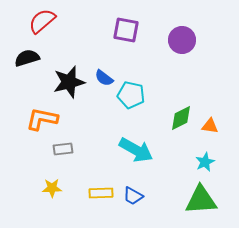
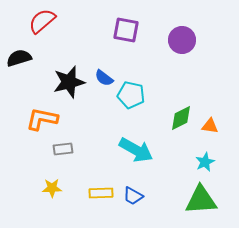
black semicircle: moved 8 px left
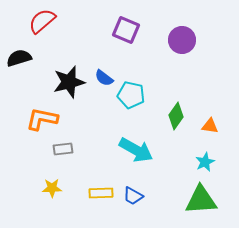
purple square: rotated 12 degrees clockwise
green diamond: moved 5 px left, 2 px up; rotated 28 degrees counterclockwise
